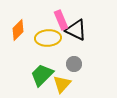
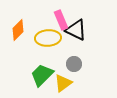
yellow triangle: moved 1 px right, 1 px up; rotated 12 degrees clockwise
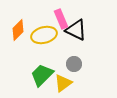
pink rectangle: moved 1 px up
yellow ellipse: moved 4 px left, 3 px up; rotated 10 degrees counterclockwise
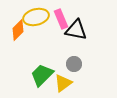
black triangle: rotated 15 degrees counterclockwise
yellow ellipse: moved 8 px left, 18 px up
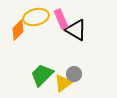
black triangle: rotated 20 degrees clockwise
gray circle: moved 10 px down
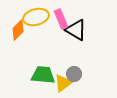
green trapezoid: moved 1 px right; rotated 50 degrees clockwise
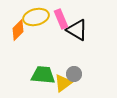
black triangle: moved 1 px right
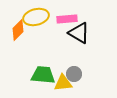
pink rectangle: moved 6 px right; rotated 72 degrees counterclockwise
black triangle: moved 2 px right, 3 px down
yellow triangle: rotated 30 degrees clockwise
